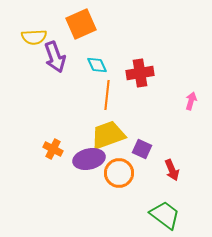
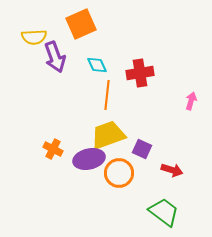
red arrow: rotated 50 degrees counterclockwise
green trapezoid: moved 1 px left, 3 px up
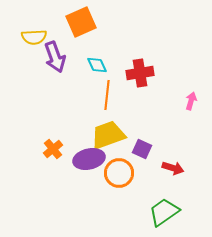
orange square: moved 2 px up
orange cross: rotated 24 degrees clockwise
red arrow: moved 1 px right, 2 px up
green trapezoid: rotated 72 degrees counterclockwise
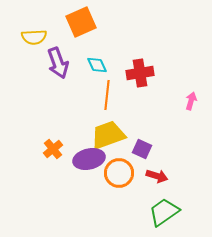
purple arrow: moved 3 px right, 6 px down
red arrow: moved 16 px left, 8 px down
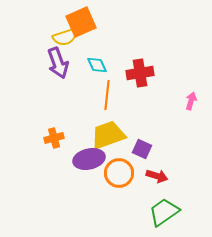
yellow semicircle: moved 31 px right; rotated 15 degrees counterclockwise
orange cross: moved 1 px right, 11 px up; rotated 24 degrees clockwise
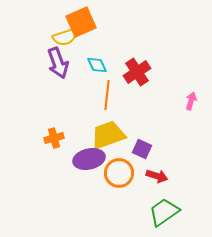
red cross: moved 3 px left, 1 px up; rotated 24 degrees counterclockwise
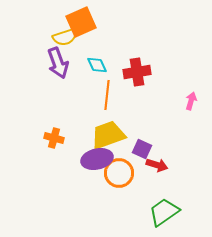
red cross: rotated 24 degrees clockwise
orange cross: rotated 30 degrees clockwise
purple ellipse: moved 8 px right
red arrow: moved 11 px up
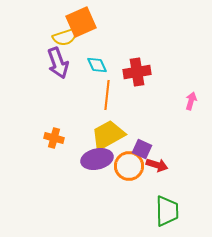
yellow trapezoid: rotated 9 degrees counterclockwise
orange circle: moved 10 px right, 7 px up
green trapezoid: moved 3 px right, 1 px up; rotated 124 degrees clockwise
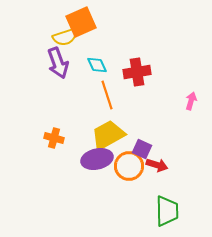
orange line: rotated 24 degrees counterclockwise
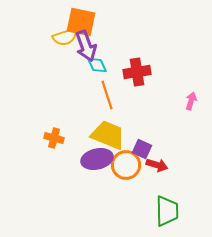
orange square: rotated 36 degrees clockwise
purple arrow: moved 28 px right, 17 px up
yellow trapezoid: rotated 51 degrees clockwise
orange circle: moved 3 px left, 1 px up
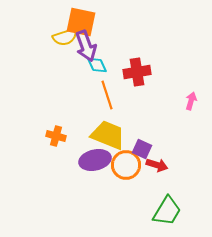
orange cross: moved 2 px right, 2 px up
purple ellipse: moved 2 px left, 1 px down
green trapezoid: rotated 32 degrees clockwise
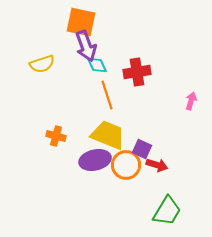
yellow semicircle: moved 23 px left, 27 px down
